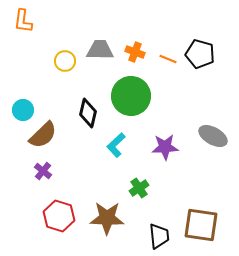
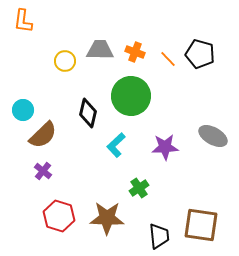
orange line: rotated 24 degrees clockwise
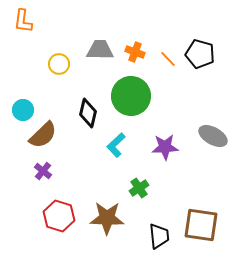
yellow circle: moved 6 px left, 3 px down
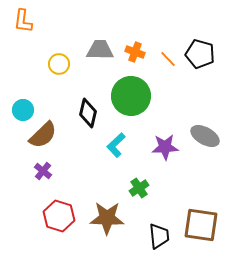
gray ellipse: moved 8 px left
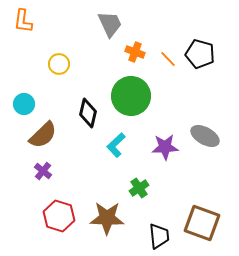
gray trapezoid: moved 10 px right, 26 px up; rotated 64 degrees clockwise
cyan circle: moved 1 px right, 6 px up
brown square: moved 1 px right, 2 px up; rotated 12 degrees clockwise
